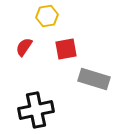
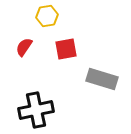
gray rectangle: moved 8 px right
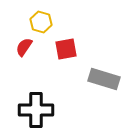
yellow hexagon: moved 6 px left, 6 px down; rotated 25 degrees clockwise
gray rectangle: moved 2 px right
black cross: rotated 12 degrees clockwise
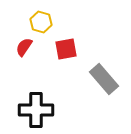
gray rectangle: rotated 32 degrees clockwise
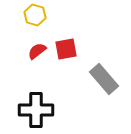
yellow hexagon: moved 6 px left, 7 px up
red semicircle: moved 13 px right, 4 px down; rotated 18 degrees clockwise
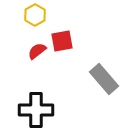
yellow hexagon: rotated 15 degrees clockwise
red square: moved 4 px left, 8 px up
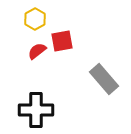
yellow hexagon: moved 4 px down
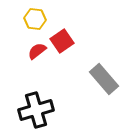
yellow hexagon: rotated 25 degrees counterclockwise
red square: rotated 25 degrees counterclockwise
black cross: rotated 16 degrees counterclockwise
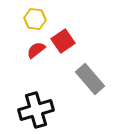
red square: moved 1 px right
red semicircle: moved 1 px left, 1 px up
gray rectangle: moved 14 px left
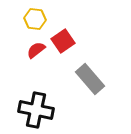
black cross: rotated 28 degrees clockwise
